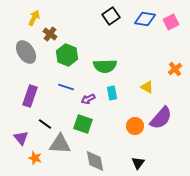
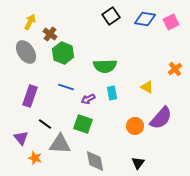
yellow arrow: moved 4 px left, 4 px down
green hexagon: moved 4 px left, 2 px up
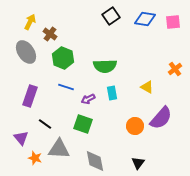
pink square: moved 2 px right; rotated 21 degrees clockwise
green hexagon: moved 5 px down
gray triangle: moved 1 px left, 5 px down
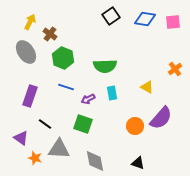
purple triangle: rotated 14 degrees counterclockwise
black triangle: rotated 48 degrees counterclockwise
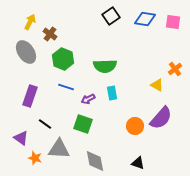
pink square: rotated 14 degrees clockwise
green hexagon: moved 1 px down
yellow triangle: moved 10 px right, 2 px up
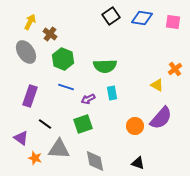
blue diamond: moved 3 px left, 1 px up
green square: rotated 36 degrees counterclockwise
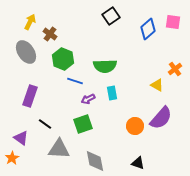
blue diamond: moved 6 px right, 11 px down; rotated 50 degrees counterclockwise
blue line: moved 9 px right, 6 px up
orange star: moved 23 px left; rotated 24 degrees clockwise
